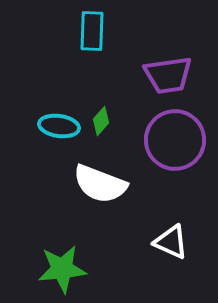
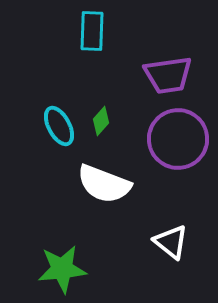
cyan ellipse: rotated 54 degrees clockwise
purple circle: moved 3 px right, 1 px up
white semicircle: moved 4 px right
white triangle: rotated 15 degrees clockwise
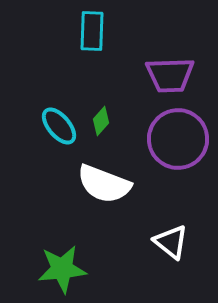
purple trapezoid: moved 2 px right; rotated 6 degrees clockwise
cyan ellipse: rotated 12 degrees counterclockwise
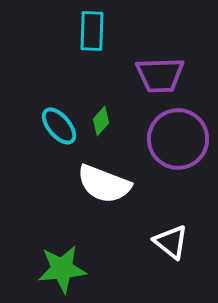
purple trapezoid: moved 10 px left
